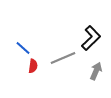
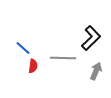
gray line: rotated 25 degrees clockwise
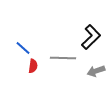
black L-shape: moved 1 px up
gray arrow: rotated 132 degrees counterclockwise
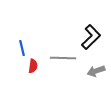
blue line: moved 1 px left; rotated 35 degrees clockwise
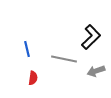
blue line: moved 5 px right, 1 px down
gray line: moved 1 px right, 1 px down; rotated 10 degrees clockwise
red semicircle: moved 12 px down
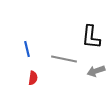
black L-shape: rotated 140 degrees clockwise
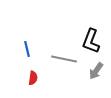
black L-shape: moved 4 px down; rotated 15 degrees clockwise
gray arrow: rotated 36 degrees counterclockwise
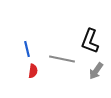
black L-shape: moved 1 px left
gray line: moved 2 px left
red semicircle: moved 7 px up
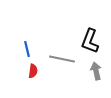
gray arrow: rotated 132 degrees clockwise
